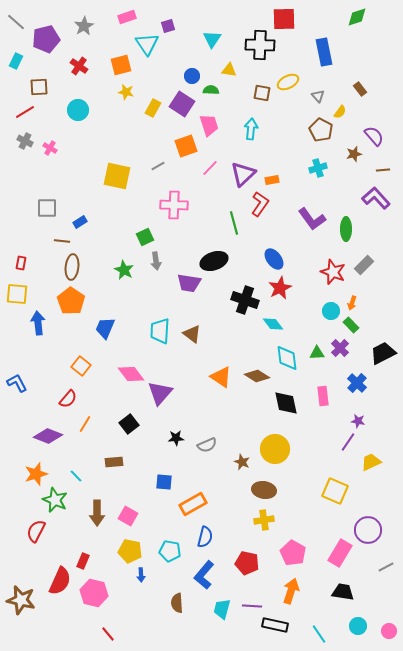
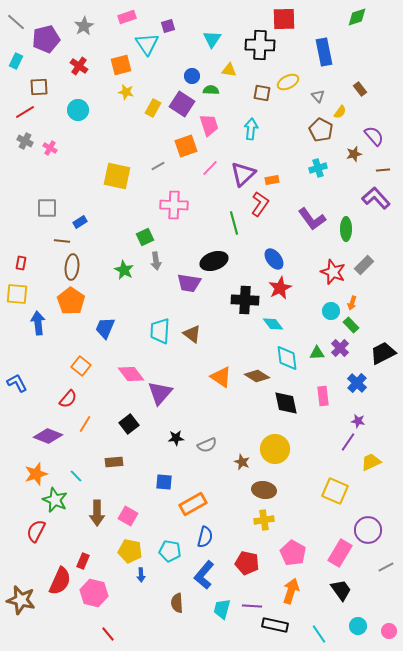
black cross at (245, 300): rotated 16 degrees counterclockwise
black trapezoid at (343, 592): moved 2 px left, 2 px up; rotated 45 degrees clockwise
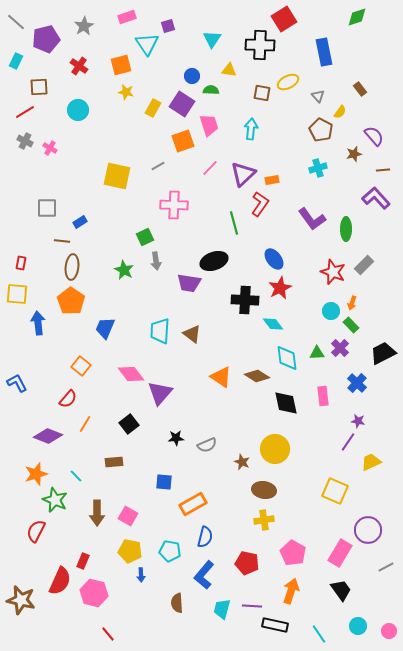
red square at (284, 19): rotated 30 degrees counterclockwise
orange square at (186, 146): moved 3 px left, 5 px up
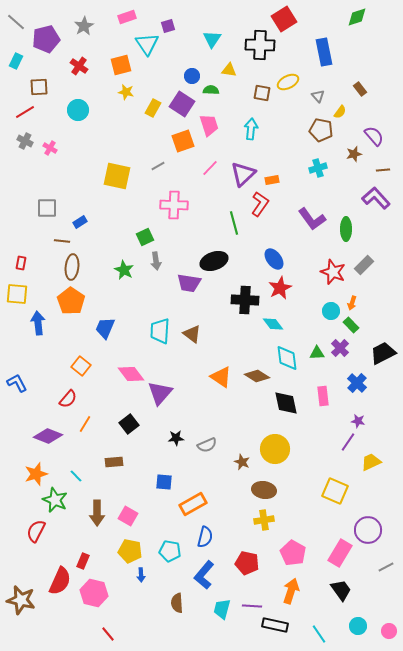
brown pentagon at (321, 130): rotated 15 degrees counterclockwise
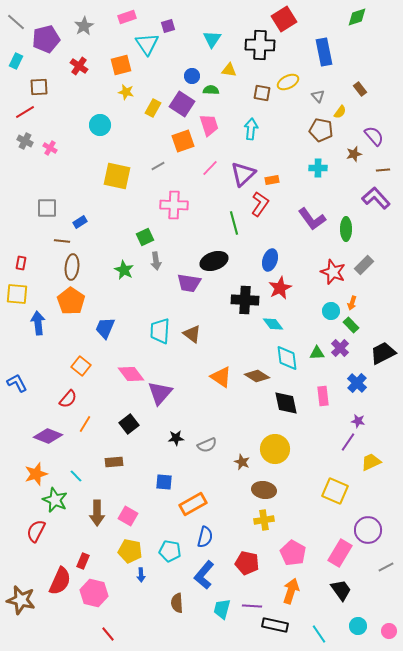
cyan circle at (78, 110): moved 22 px right, 15 px down
cyan cross at (318, 168): rotated 18 degrees clockwise
blue ellipse at (274, 259): moved 4 px left, 1 px down; rotated 55 degrees clockwise
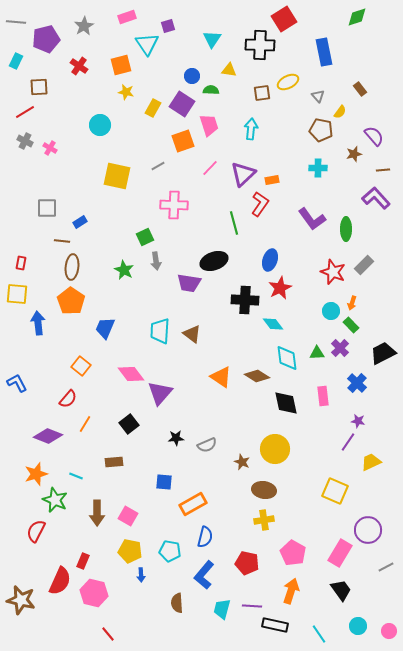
gray line at (16, 22): rotated 36 degrees counterclockwise
brown square at (262, 93): rotated 18 degrees counterclockwise
cyan line at (76, 476): rotated 24 degrees counterclockwise
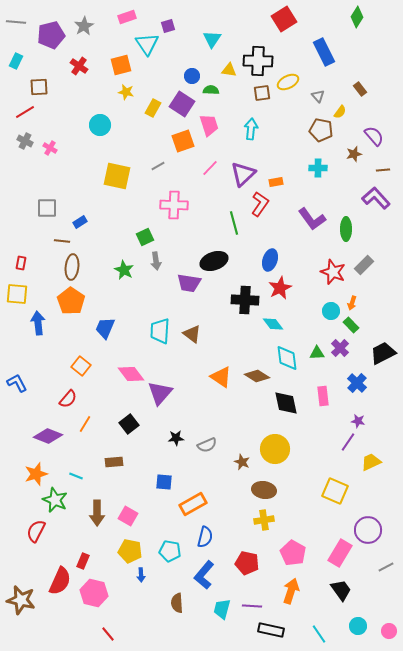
green diamond at (357, 17): rotated 40 degrees counterclockwise
purple pentagon at (46, 39): moved 5 px right, 4 px up
black cross at (260, 45): moved 2 px left, 16 px down
blue rectangle at (324, 52): rotated 16 degrees counterclockwise
orange rectangle at (272, 180): moved 4 px right, 2 px down
black rectangle at (275, 625): moved 4 px left, 5 px down
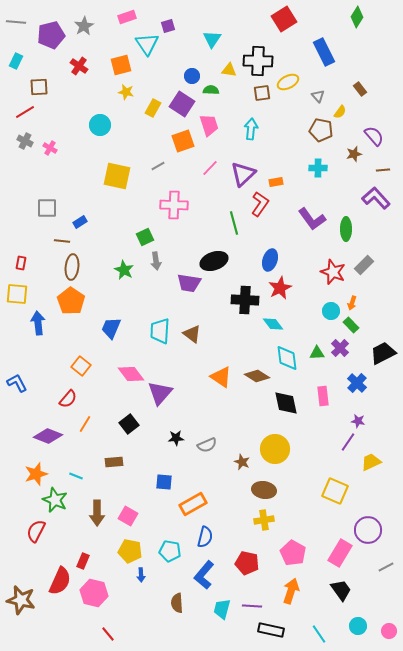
blue trapezoid at (105, 328): moved 6 px right
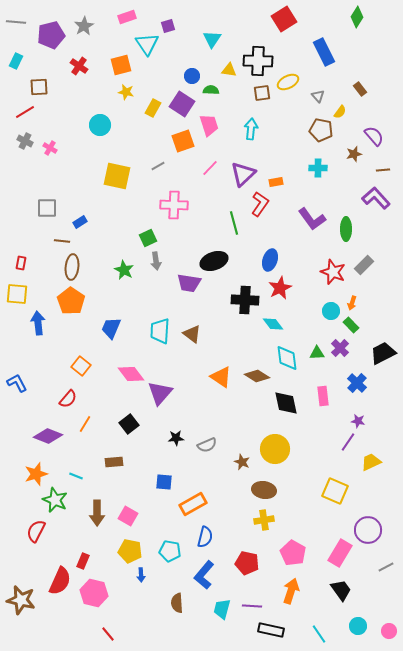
green square at (145, 237): moved 3 px right, 1 px down
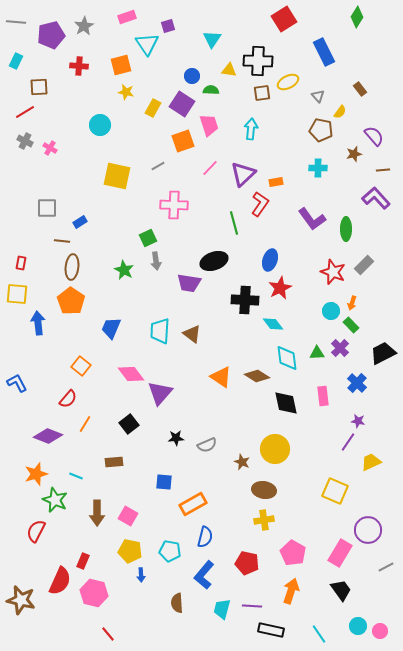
red cross at (79, 66): rotated 30 degrees counterclockwise
pink circle at (389, 631): moved 9 px left
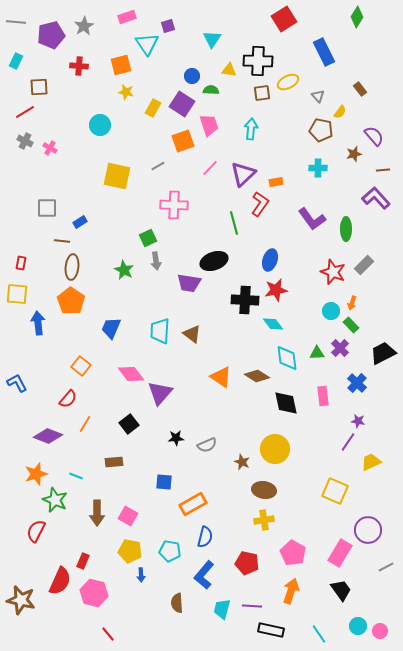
red star at (280, 288): moved 4 px left, 2 px down; rotated 15 degrees clockwise
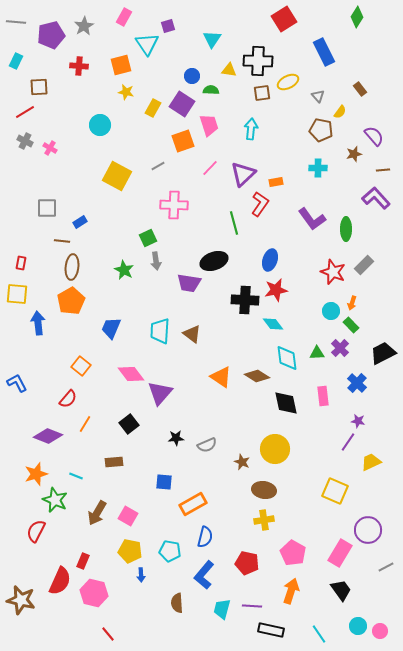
pink rectangle at (127, 17): moved 3 px left; rotated 42 degrees counterclockwise
yellow square at (117, 176): rotated 16 degrees clockwise
orange pentagon at (71, 301): rotated 8 degrees clockwise
brown arrow at (97, 513): rotated 30 degrees clockwise
